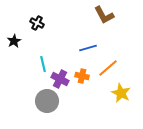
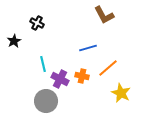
gray circle: moved 1 px left
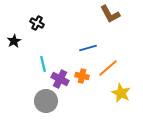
brown L-shape: moved 6 px right, 1 px up
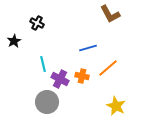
yellow star: moved 5 px left, 13 px down
gray circle: moved 1 px right, 1 px down
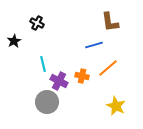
brown L-shape: moved 8 px down; rotated 20 degrees clockwise
blue line: moved 6 px right, 3 px up
purple cross: moved 1 px left, 2 px down
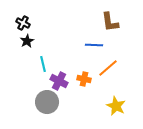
black cross: moved 14 px left
black star: moved 13 px right
blue line: rotated 18 degrees clockwise
orange cross: moved 2 px right, 3 px down
